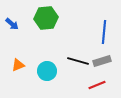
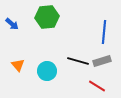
green hexagon: moved 1 px right, 1 px up
orange triangle: rotated 48 degrees counterclockwise
red line: moved 1 px down; rotated 54 degrees clockwise
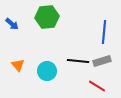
black line: rotated 10 degrees counterclockwise
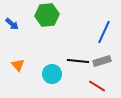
green hexagon: moved 2 px up
blue line: rotated 20 degrees clockwise
cyan circle: moved 5 px right, 3 px down
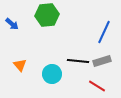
orange triangle: moved 2 px right
